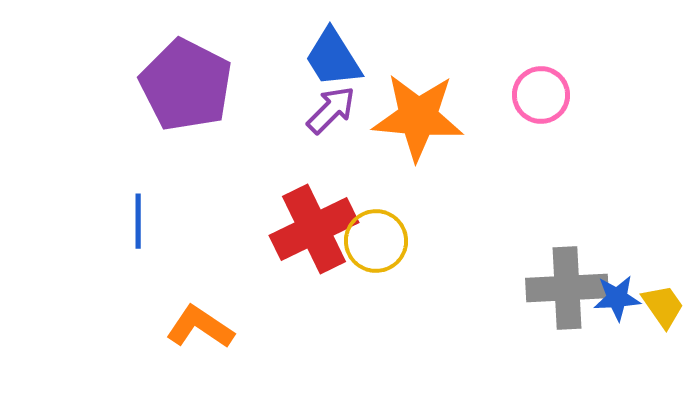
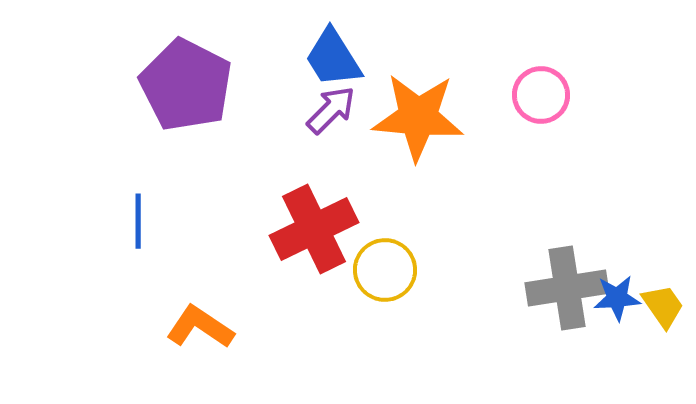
yellow circle: moved 9 px right, 29 px down
gray cross: rotated 6 degrees counterclockwise
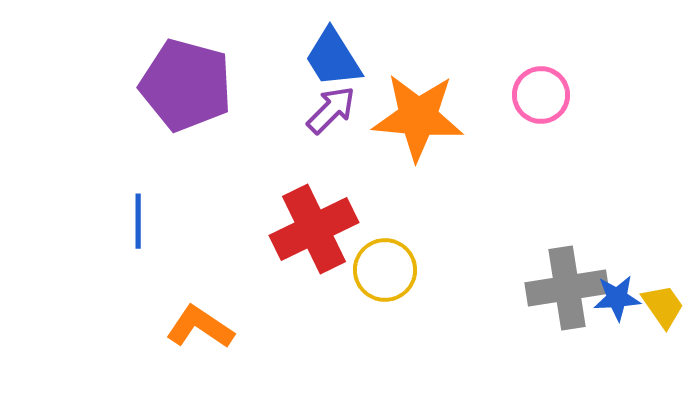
purple pentagon: rotated 12 degrees counterclockwise
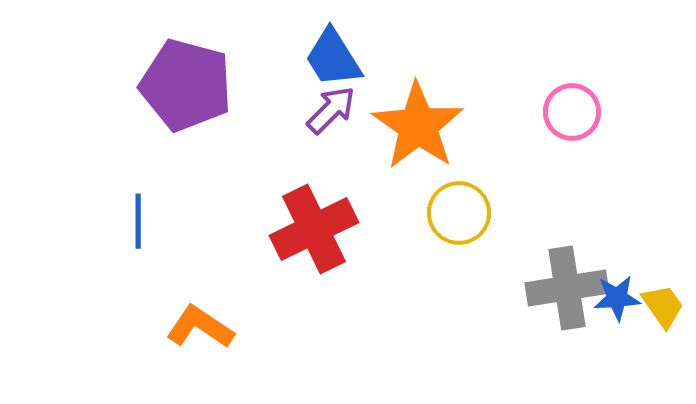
pink circle: moved 31 px right, 17 px down
orange star: moved 9 px down; rotated 30 degrees clockwise
yellow circle: moved 74 px right, 57 px up
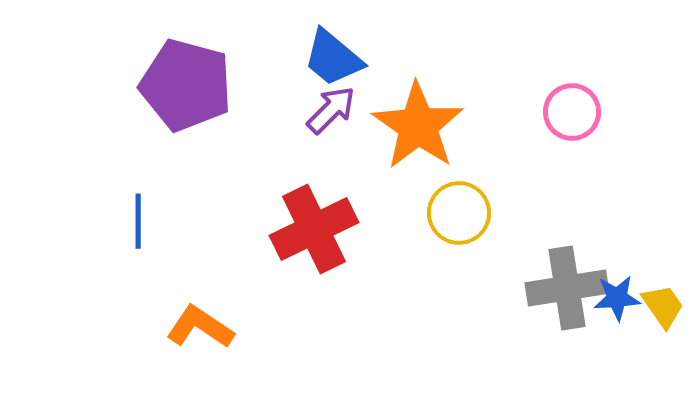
blue trapezoid: rotated 18 degrees counterclockwise
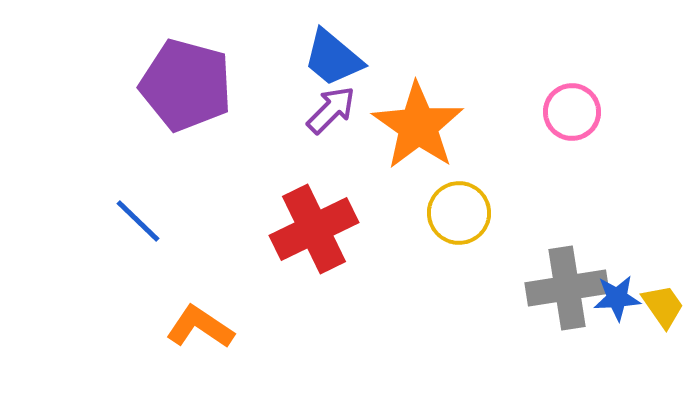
blue line: rotated 46 degrees counterclockwise
